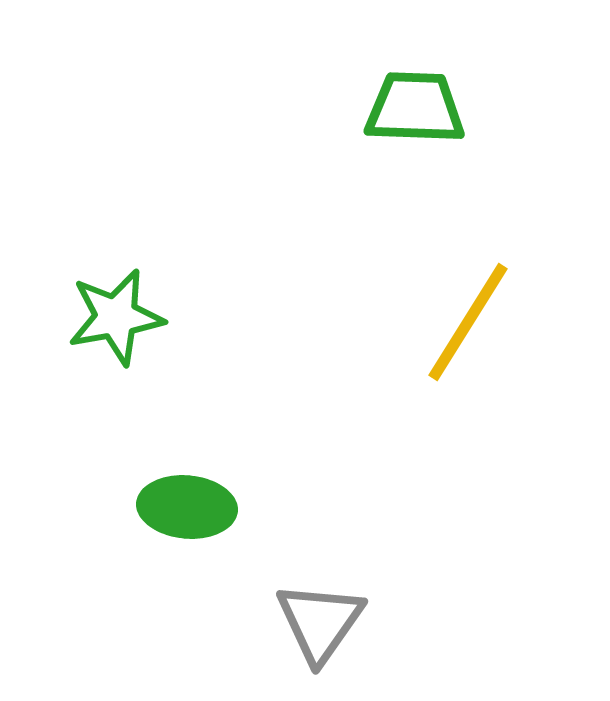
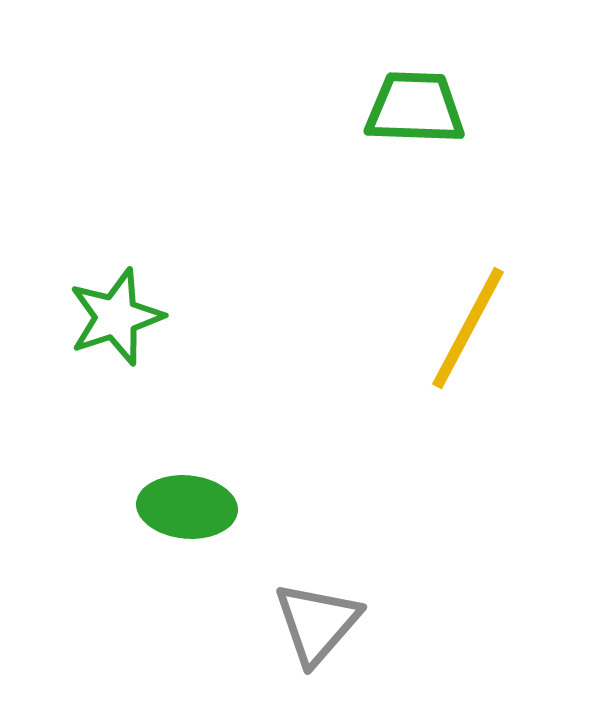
green star: rotated 8 degrees counterclockwise
yellow line: moved 6 px down; rotated 4 degrees counterclockwise
gray triangle: moved 3 px left, 1 px down; rotated 6 degrees clockwise
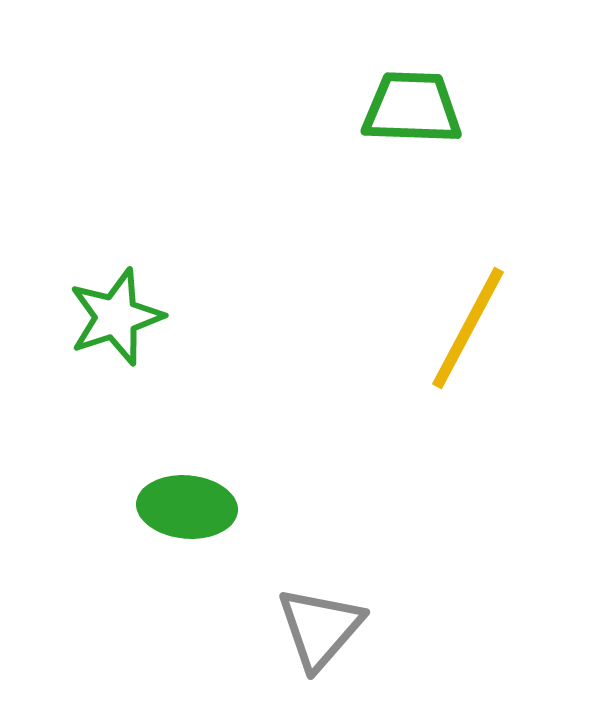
green trapezoid: moved 3 px left
gray triangle: moved 3 px right, 5 px down
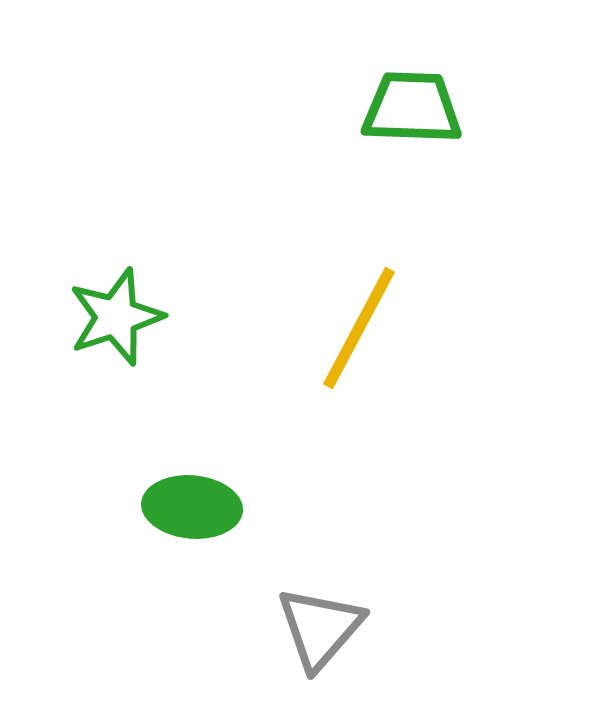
yellow line: moved 109 px left
green ellipse: moved 5 px right
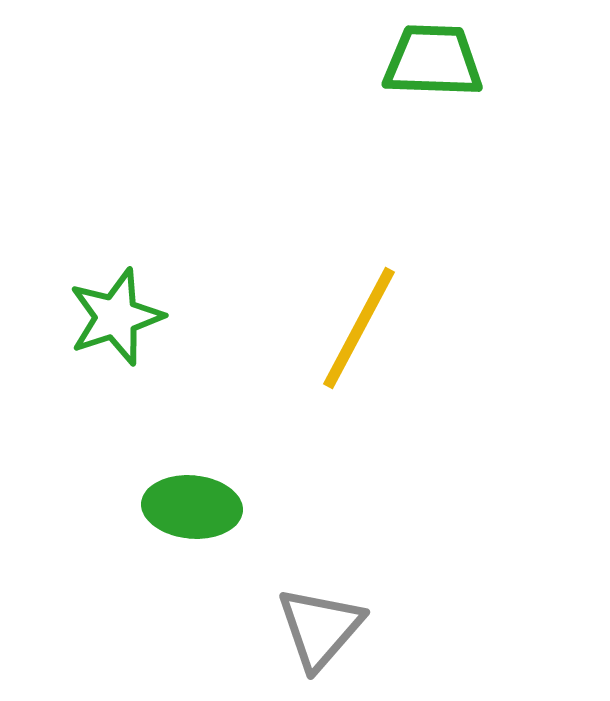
green trapezoid: moved 21 px right, 47 px up
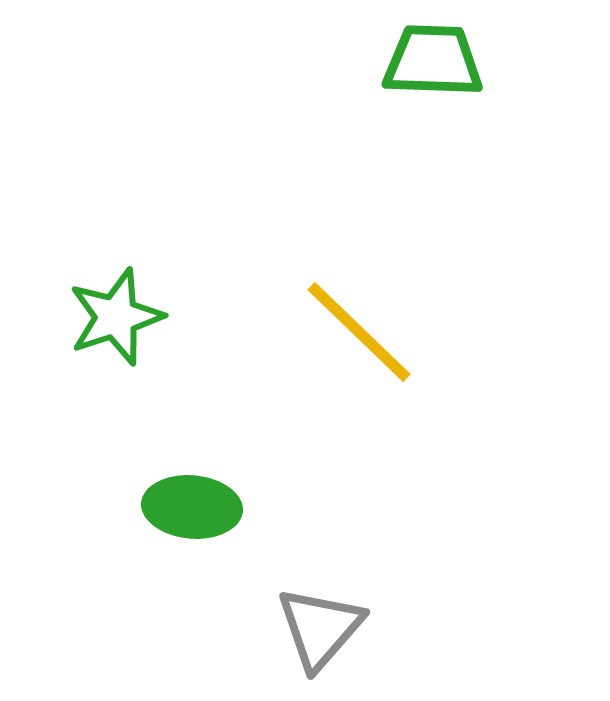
yellow line: moved 4 px down; rotated 74 degrees counterclockwise
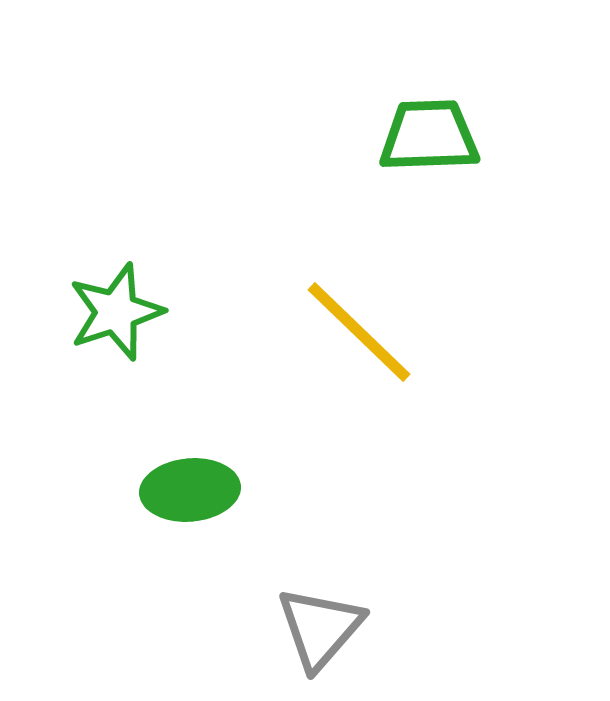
green trapezoid: moved 4 px left, 75 px down; rotated 4 degrees counterclockwise
green star: moved 5 px up
green ellipse: moved 2 px left, 17 px up; rotated 10 degrees counterclockwise
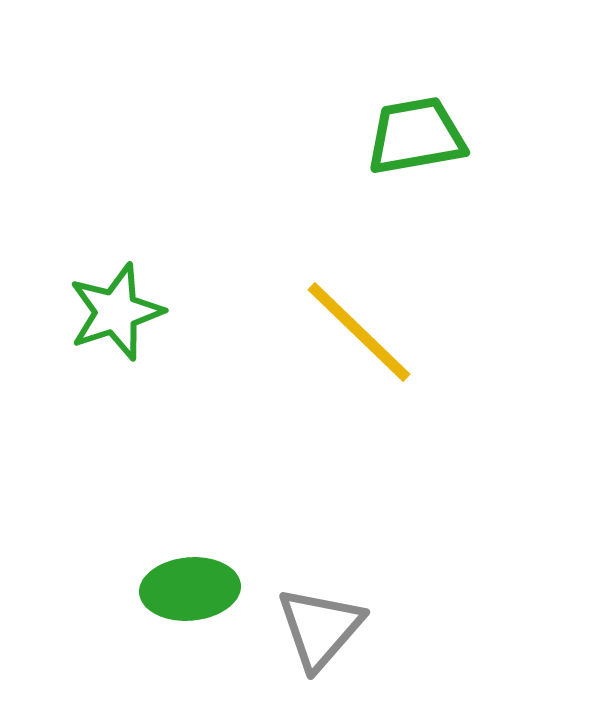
green trapezoid: moved 13 px left; rotated 8 degrees counterclockwise
green ellipse: moved 99 px down
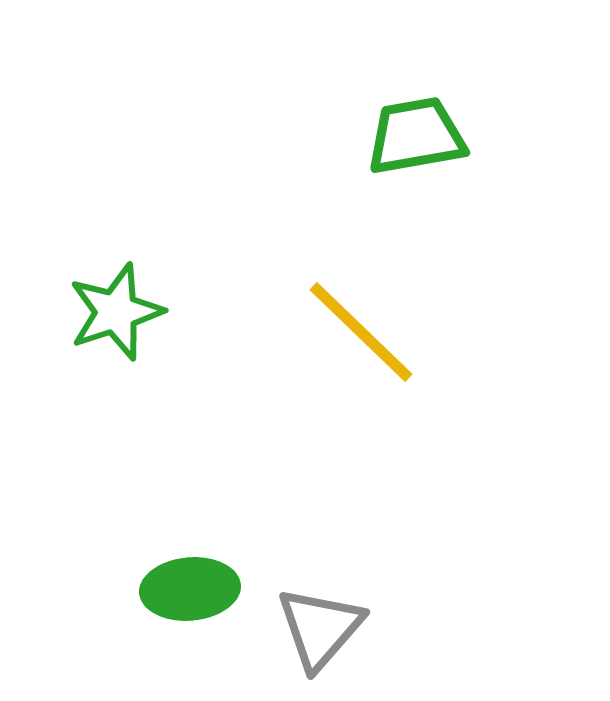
yellow line: moved 2 px right
